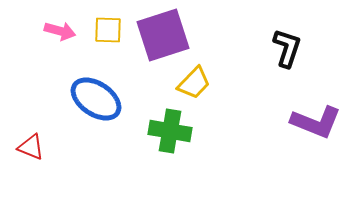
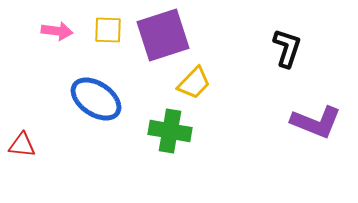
pink arrow: moved 3 px left; rotated 8 degrees counterclockwise
red triangle: moved 9 px left, 2 px up; rotated 16 degrees counterclockwise
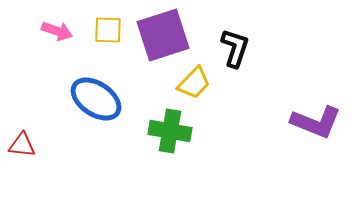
pink arrow: rotated 12 degrees clockwise
black L-shape: moved 52 px left
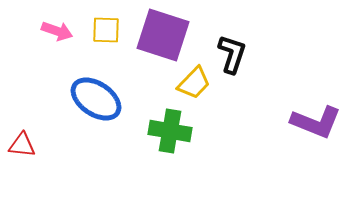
yellow square: moved 2 px left
purple square: rotated 36 degrees clockwise
black L-shape: moved 3 px left, 6 px down
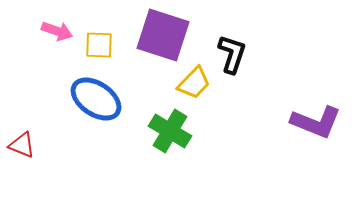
yellow square: moved 7 px left, 15 px down
green cross: rotated 21 degrees clockwise
red triangle: rotated 16 degrees clockwise
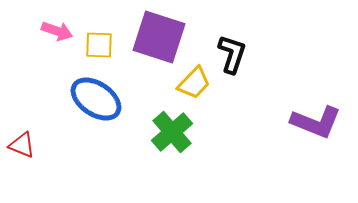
purple square: moved 4 px left, 2 px down
green cross: moved 2 px right, 1 px down; rotated 18 degrees clockwise
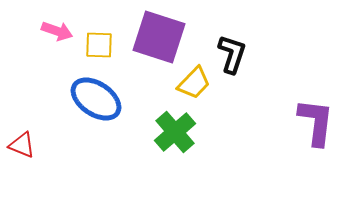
purple L-shape: rotated 105 degrees counterclockwise
green cross: moved 3 px right
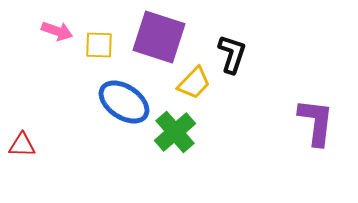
blue ellipse: moved 28 px right, 3 px down
red triangle: rotated 20 degrees counterclockwise
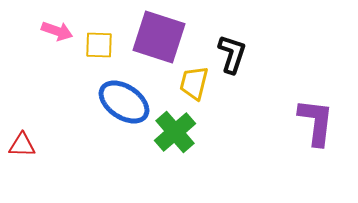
yellow trapezoid: rotated 150 degrees clockwise
